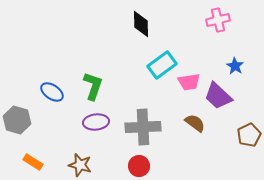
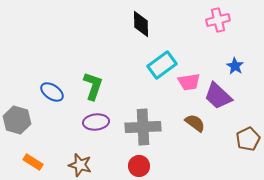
brown pentagon: moved 1 px left, 4 px down
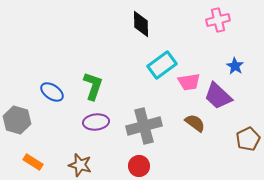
gray cross: moved 1 px right, 1 px up; rotated 12 degrees counterclockwise
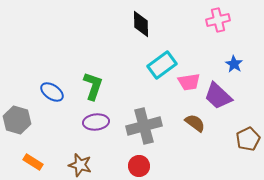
blue star: moved 1 px left, 2 px up
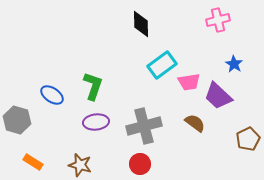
blue ellipse: moved 3 px down
red circle: moved 1 px right, 2 px up
